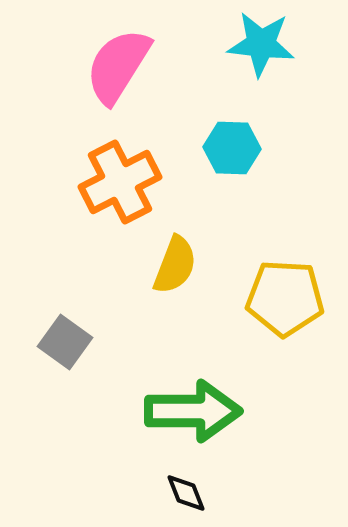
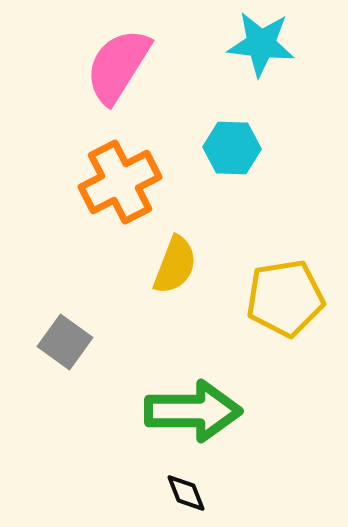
yellow pentagon: rotated 12 degrees counterclockwise
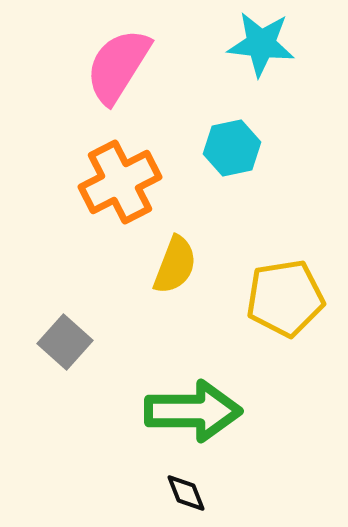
cyan hexagon: rotated 14 degrees counterclockwise
gray square: rotated 6 degrees clockwise
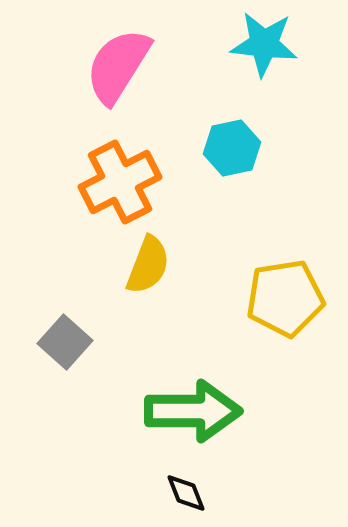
cyan star: moved 3 px right
yellow semicircle: moved 27 px left
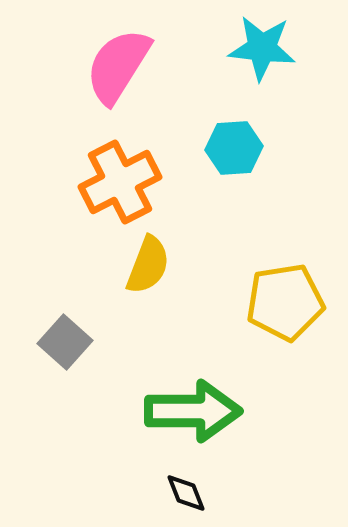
cyan star: moved 2 px left, 4 px down
cyan hexagon: moved 2 px right; rotated 8 degrees clockwise
yellow pentagon: moved 4 px down
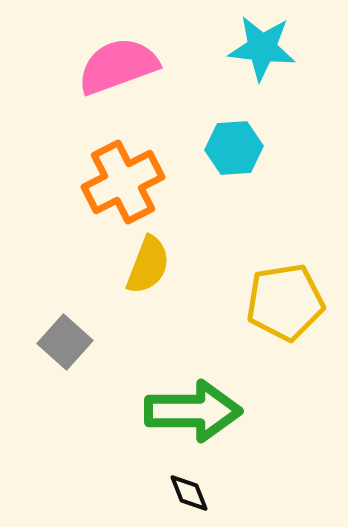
pink semicircle: rotated 38 degrees clockwise
orange cross: moved 3 px right
black diamond: moved 3 px right
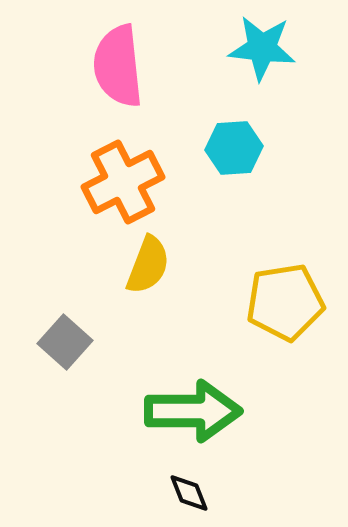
pink semicircle: rotated 76 degrees counterclockwise
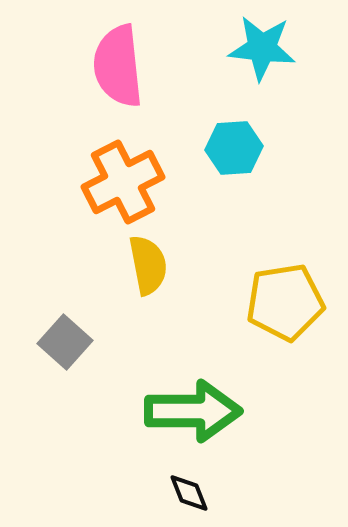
yellow semicircle: rotated 32 degrees counterclockwise
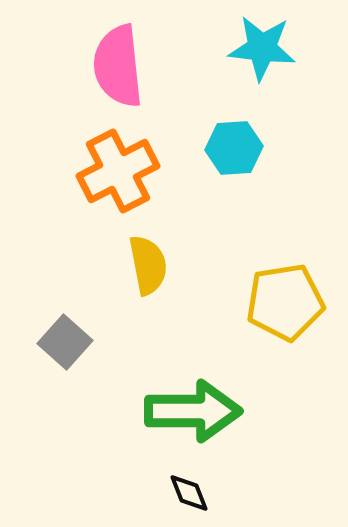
orange cross: moved 5 px left, 11 px up
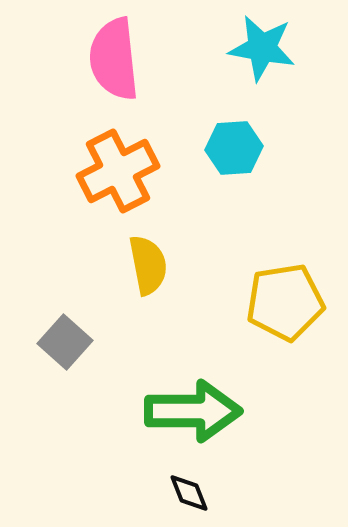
cyan star: rotated 4 degrees clockwise
pink semicircle: moved 4 px left, 7 px up
